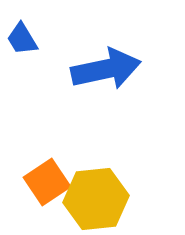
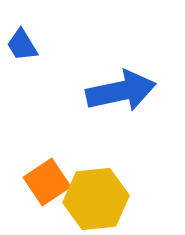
blue trapezoid: moved 6 px down
blue arrow: moved 15 px right, 22 px down
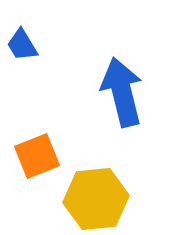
blue arrow: moved 1 px right, 1 px down; rotated 92 degrees counterclockwise
orange square: moved 10 px left, 26 px up; rotated 12 degrees clockwise
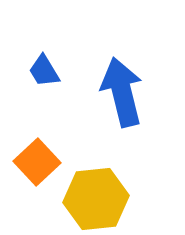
blue trapezoid: moved 22 px right, 26 px down
orange square: moved 6 px down; rotated 21 degrees counterclockwise
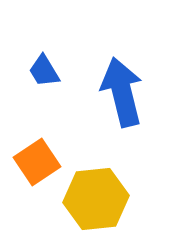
orange square: rotated 9 degrees clockwise
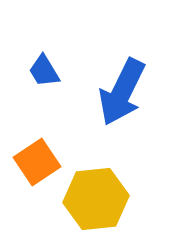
blue arrow: rotated 140 degrees counterclockwise
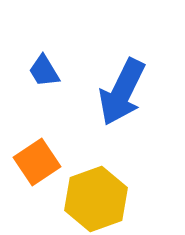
yellow hexagon: rotated 14 degrees counterclockwise
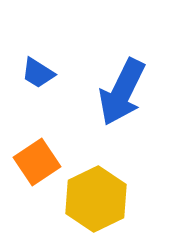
blue trapezoid: moved 6 px left, 2 px down; rotated 27 degrees counterclockwise
yellow hexagon: rotated 6 degrees counterclockwise
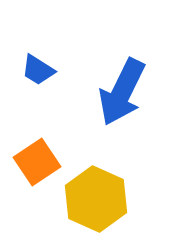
blue trapezoid: moved 3 px up
yellow hexagon: rotated 10 degrees counterclockwise
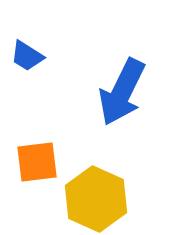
blue trapezoid: moved 11 px left, 14 px up
orange square: rotated 27 degrees clockwise
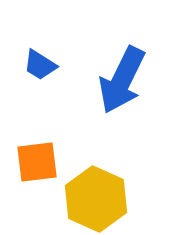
blue trapezoid: moved 13 px right, 9 px down
blue arrow: moved 12 px up
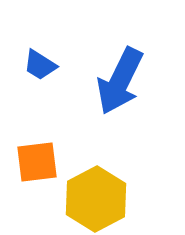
blue arrow: moved 2 px left, 1 px down
yellow hexagon: rotated 8 degrees clockwise
